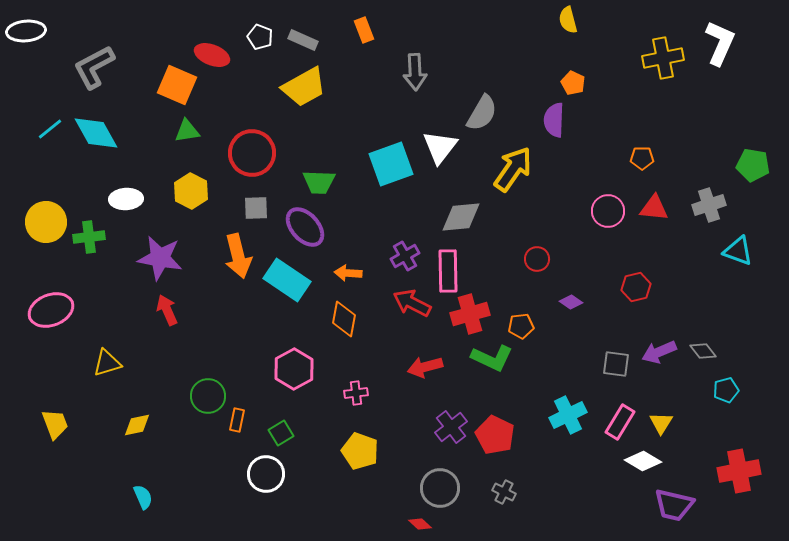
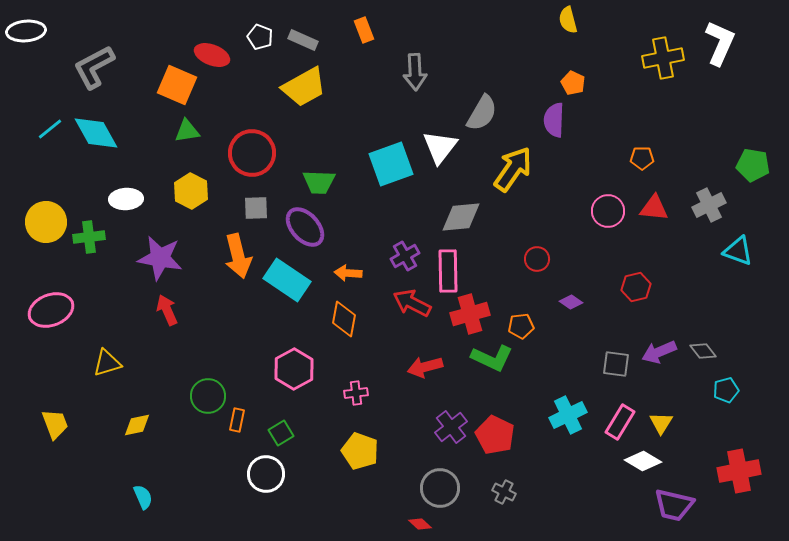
gray cross at (709, 205): rotated 8 degrees counterclockwise
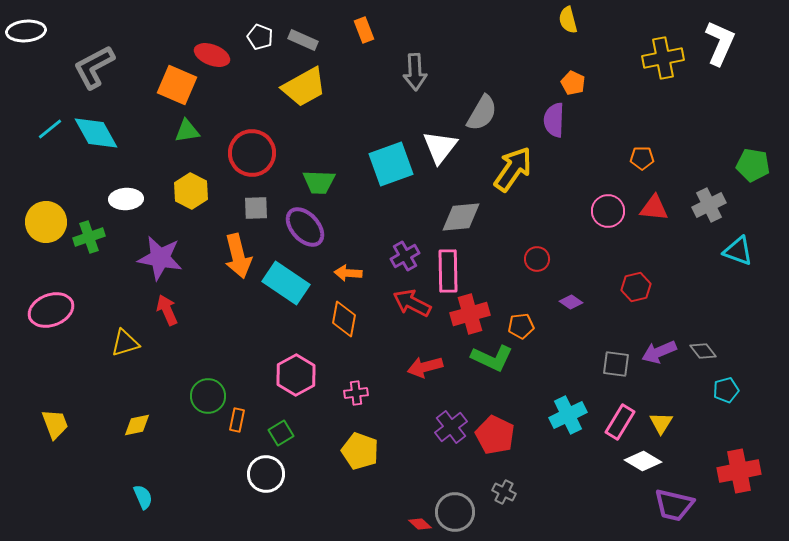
green cross at (89, 237): rotated 12 degrees counterclockwise
cyan rectangle at (287, 280): moved 1 px left, 3 px down
yellow triangle at (107, 363): moved 18 px right, 20 px up
pink hexagon at (294, 369): moved 2 px right, 6 px down
gray circle at (440, 488): moved 15 px right, 24 px down
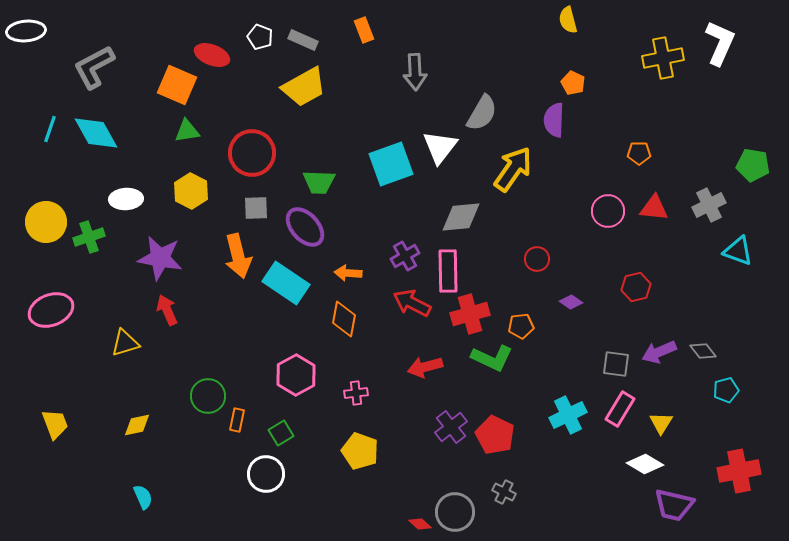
cyan line at (50, 129): rotated 32 degrees counterclockwise
orange pentagon at (642, 158): moved 3 px left, 5 px up
pink rectangle at (620, 422): moved 13 px up
white diamond at (643, 461): moved 2 px right, 3 px down
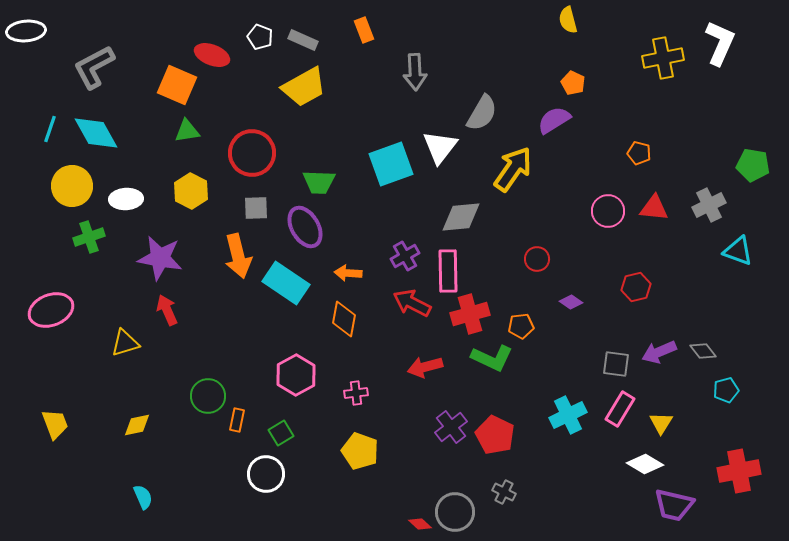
purple semicircle at (554, 120): rotated 56 degrees clockwise
orange pentagon at (639, 153): rotated 15 degrees clockwise
yellow circle at (46, 222): moved 26 px right, 36 px up
purple ellipse at (305, 227): rotated 12 degrees clockwise
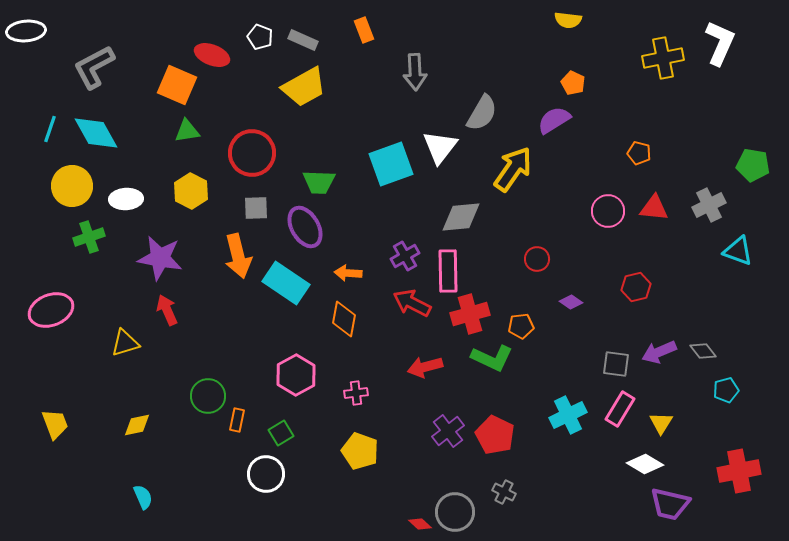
yellow semicircle at (568, 20): rotated 68 degrees counterclockwise
purple cross at (451, 427): moved 3 px left, 4 px down
purple trapezoid at (674, 505): moved 4 px left, 1 px up
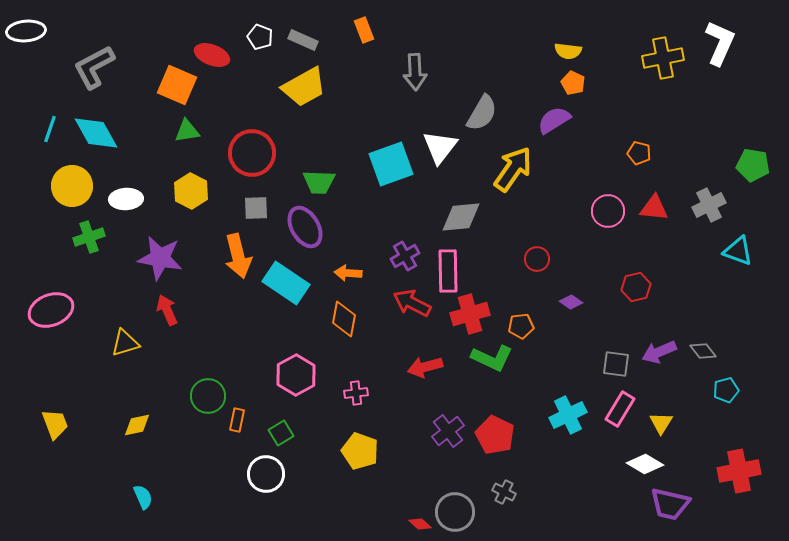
yellow semicircle at (568, 20): moved 31 px down
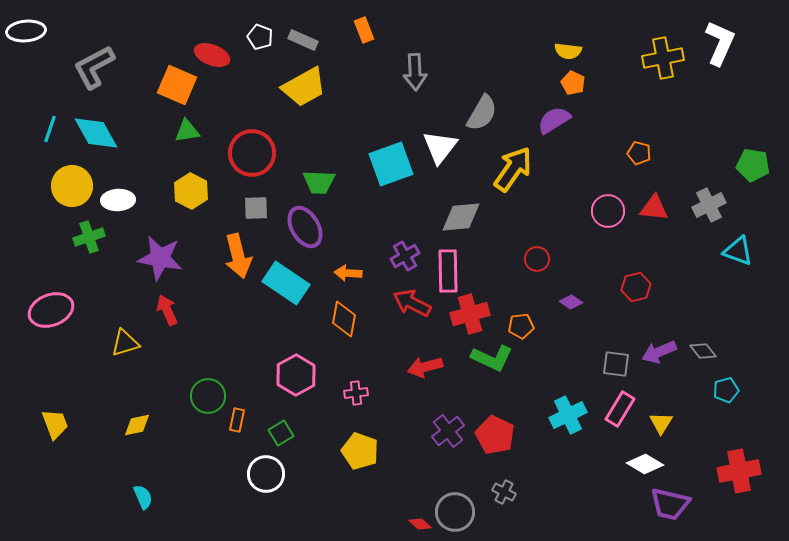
white ellipse at (126, 199): moved 8 px left, 1 px down
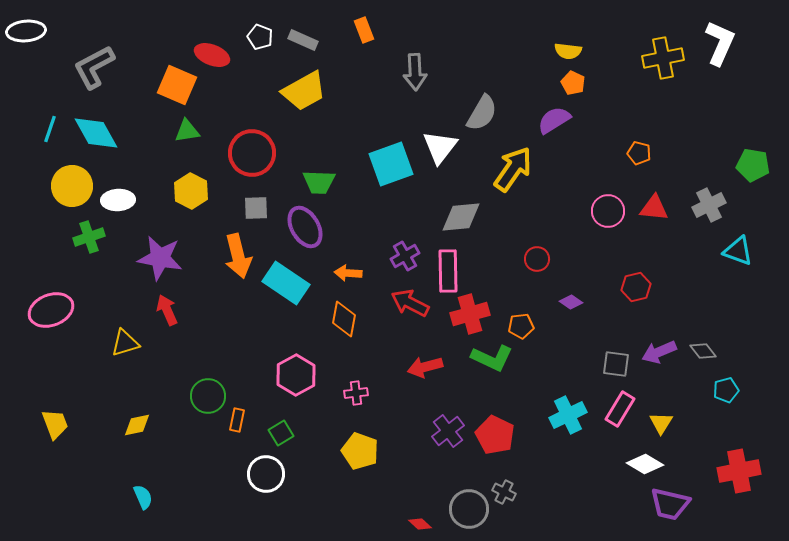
yellow trapezoid at (304, 87): moved 4 px down
red arrow at (412, 303): moved 2 px left
gray circle at (455, 512): moved 14 px right, 3 px up
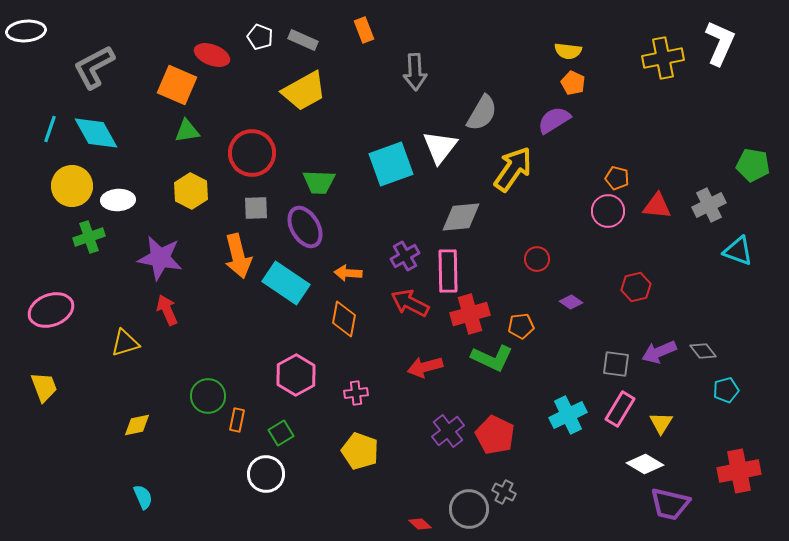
orange pentagon at (639, 153): moved 22 px left, 25 px down
red triangle at (654, 208): moved 3 px right, 2 px up
yellow trapezoid at (55, 424): moved 11 px left, 37 px up
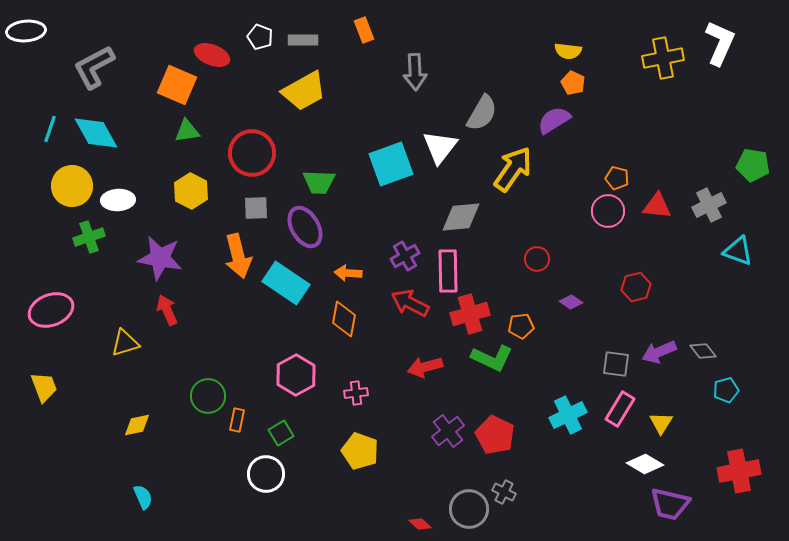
gray rectangle at (303, 40): rotated 24 degrees counterclockwise
